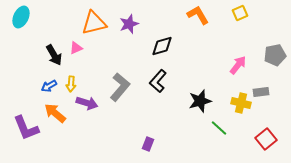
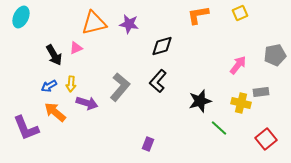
orange L-shape: rotated 70 degrees counterclockwise
purple star: rotated 30 degrees clockwise
orange arrow: moved 1 px up
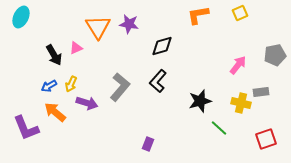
orange triangle: moved 4 px right, 4 px down; rotated 48 degrees counterclockwise
yellow arrow: rotated 21 degrees clockwise
red square: rotated 20 degrees clockwise
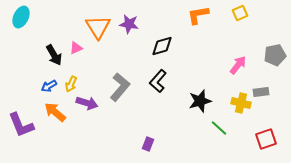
purple L-shape: moved 5 px left, 3 px up
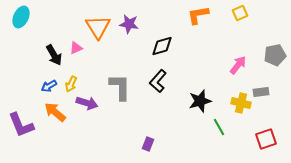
gray L-shape: rotated 40 degrees counterclockwise
green line: moved 1 px up; rotated 18 degrees clockwise
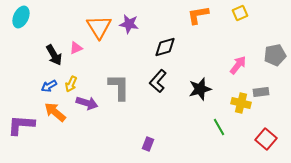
orange triangle: moved 1 px right
black diamond: moved 3 px right, 1 px down
gray L-shape: moved 1 px left
black star: moved 12 px up
purple L-shape: rotated 116 degrees clockwise
red square: rotated 30 degrees counterclockwise
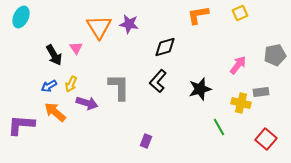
pink triangle: rotated 40 degrees counterclockwise
purple rectangle: moved 2 px left, 3 px up
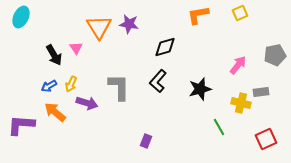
red square: rotated 25 degrees clockwise
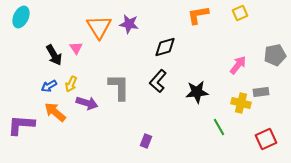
black star: moved 3 px left, 3 px down; rotated 10 degrees clockwise
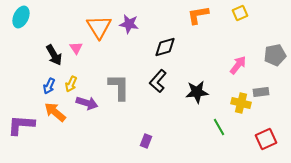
blue arrow: rotated 35 degrees counterclockwise
